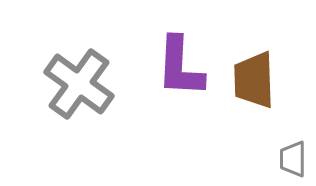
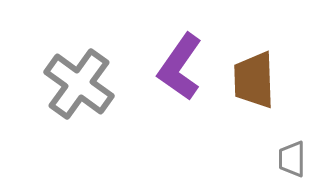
purple L-shape: rotated 32 degrees clockwise
gray trapezoid: moved 1 px left
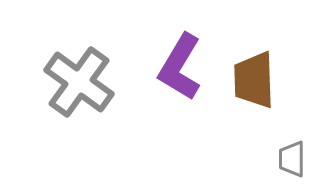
purple L-shape: rotated 4 degrees counterclockwise
gray cross: moved 2 px up
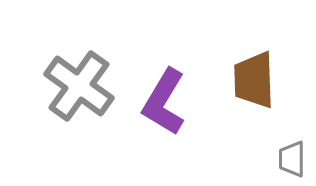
purple L-shape: moved 16 px left, 35 px down
gray cross: moved 4 px down
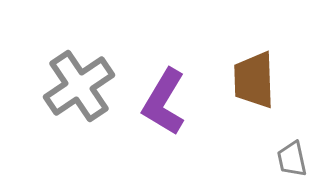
gray cross: rotated 20 degrees clockwise
gray trapezoid: rotated 12 degrees counterclockwise
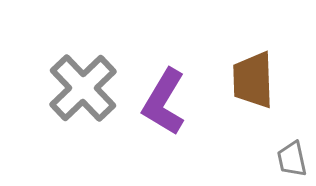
brown trapezoid: moved 1 px left
gray cross: moved 4 px right, 2 px down; rotated 10 degrees counterclockwise
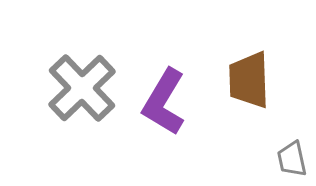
brown trapezoid: moved 4 px left
gray cross: moved 1 px left
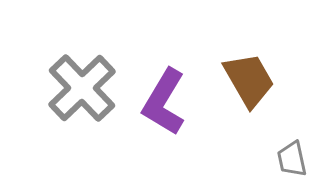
brown trapezoid: rotated 152 degrees clockwise
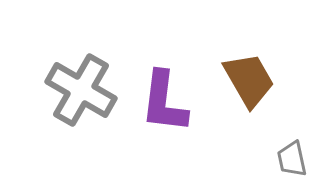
gray cross: moved 1 px left, 2 px down; rotated 16 degrees counterclockwise
purple L-shape: rotated 24 degrees counterclockwise
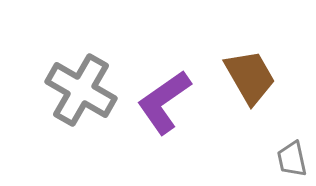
brown trapezoid: moved 1 px right, 3 px up
purple L-shape: rotated 48 degrees clockwise
